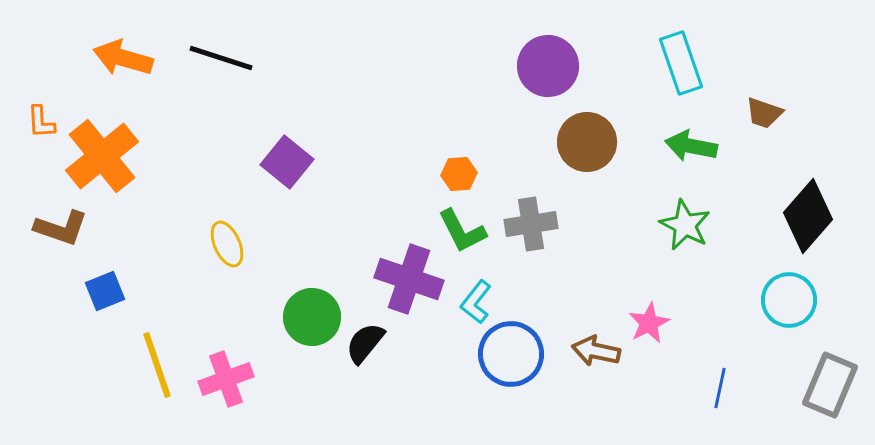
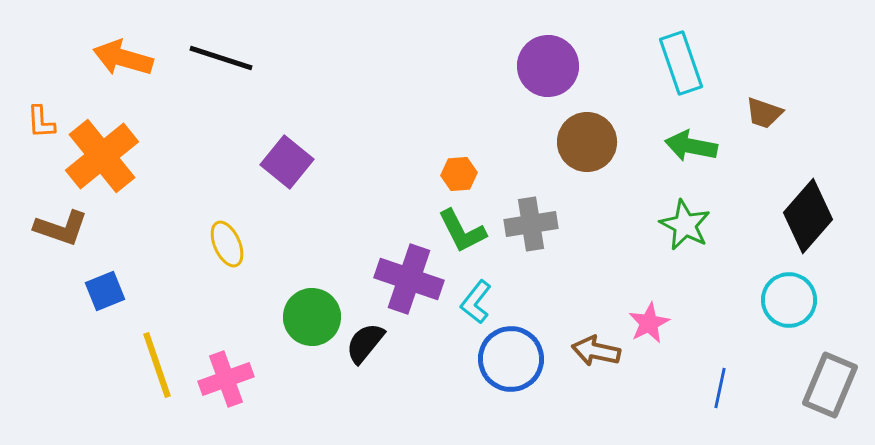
blue circle: moved 5 px down
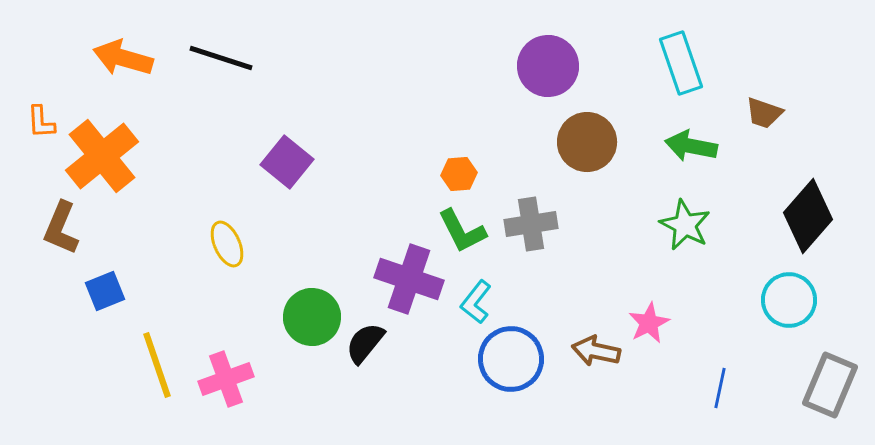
brown L-shape: rotated 94 degrees clockwise
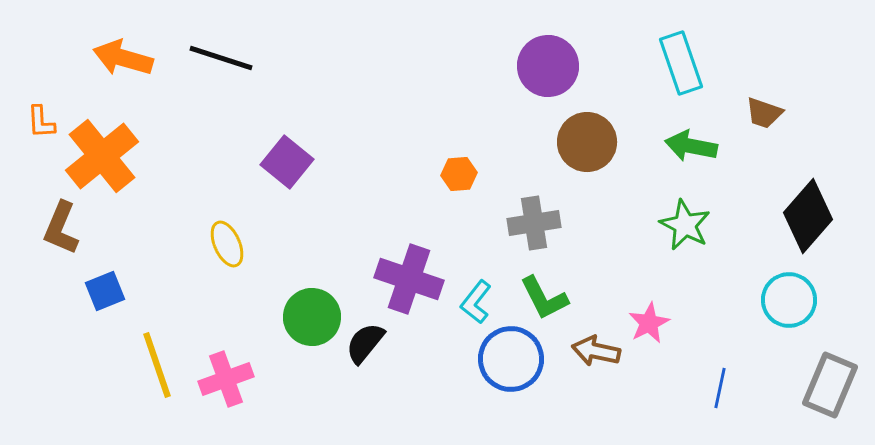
gray cross: moved 3 px right, 1 px up
green L-shape: moved 82 px right, 67 px down
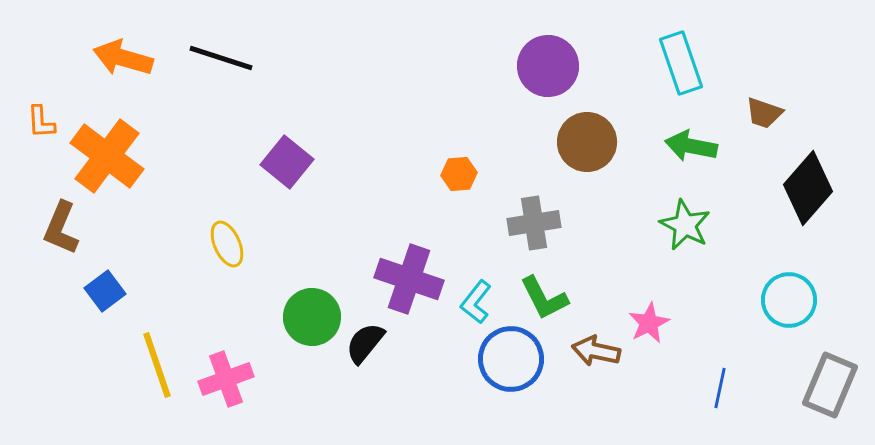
orange cross: moved 5 px right; rotated 14 degrees counterclockwise
black diamond: moved 28 px up
blue square: rotated 15 degrees counterclockwise
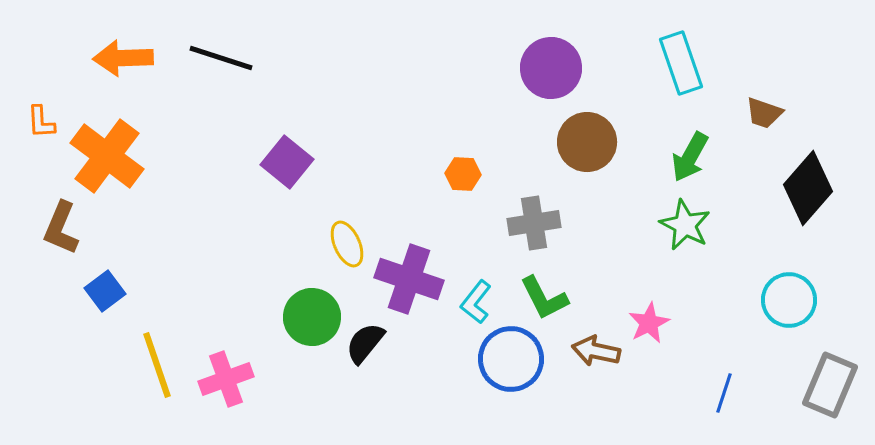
orange arrow: rotated 18 degrees counterclockwise
purple circle: moved 3 px right, 2 px down
green arrow: moved 1 px left, 11 px down; rotated 72 degrees counterclockwise
orange hexagon: moved 4 px right; rotated 8 degrees clockwise
yellow ellipse: moved 120 px right
blue line: moved 4 px right, 5 px down; rotated 6 degrees clockwise
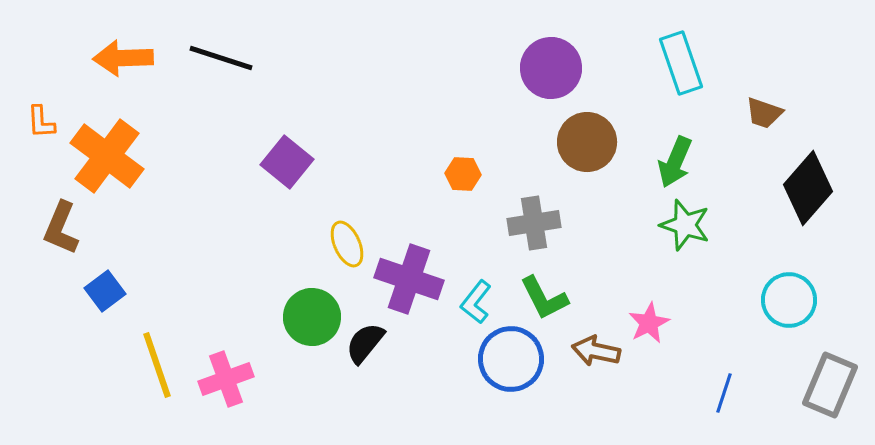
green arrow: moved 15 px left, 5 px down; rotated 6 degrees counterclockwise
green star: rotated 9 degrees counterclockwise
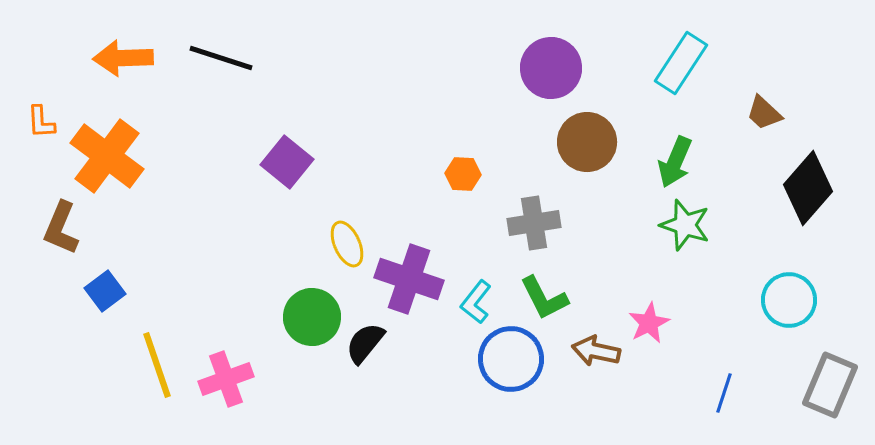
cyan rectangle: rotated 52 degrees clockwise
brown trapezoid: rotated 24 degrees clockwise
